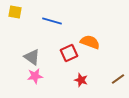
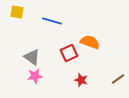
yellow square: moved 2 px right
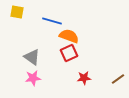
orange semicircle: moved 21 px left, 6 px up
pink star: moved 2 px left, 2 px down
red star: moved 3 px right, 2 px up; rotated 24 degrees counterclockwise
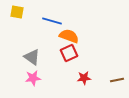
brown line: moved 1 px left, 1 px down; rotated 24 degrees clockwise
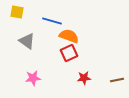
gray triangle: moved 5 px left, 16 px up
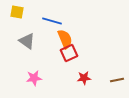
orange semicircle: moved 4 px left, 3 px down; rotated 48 degrees clockwise
pink star: moved 1 px right
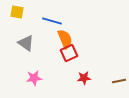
gray triangle: moved 1 px left, 2 px down
brown line: moved 2 px right, 1 px down
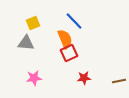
yellow square: moved 16 px right, 11 px down; rotated 32 degrees counterclockwise
blue line: moved 22 px right; rotated 30 degrees clockwise
gray triangle: rotated 30 degrees counterclockwise
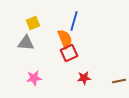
blue line: rotated 60 degrees clockwise
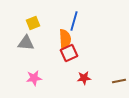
orange semicircle: rotated 18 degrees clockwise
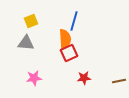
yellow square: moved 2 px left, 2 px up
